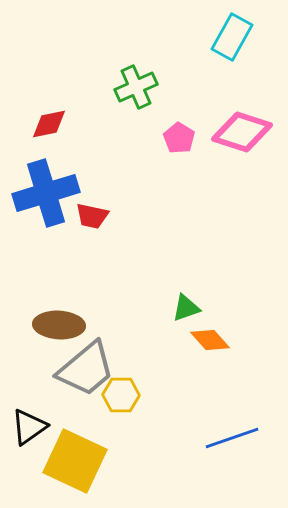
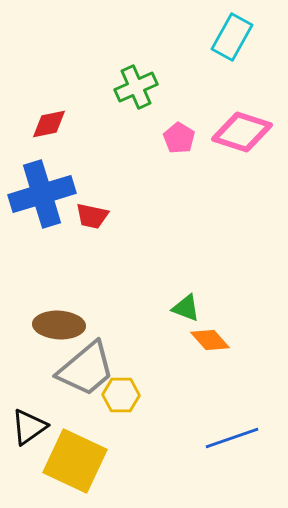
blue cross: moved 4 px left, 1 px down
green triangle: rotated 40 degrees clockwise
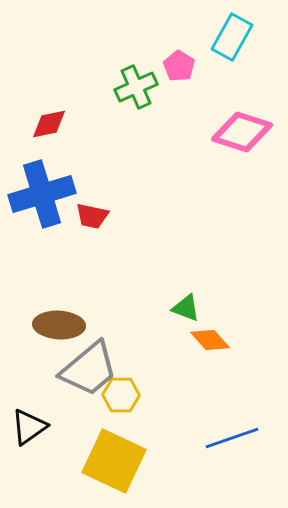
pink pentagon: moved 72 px up
gray trapezoid: moved 3 px right
yellow square: moved 39 px right
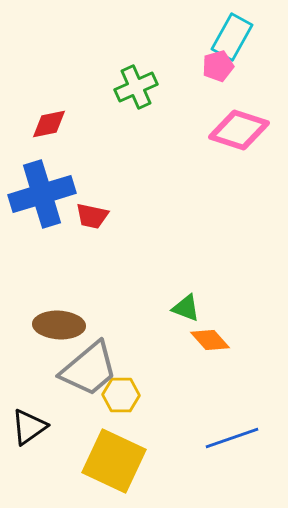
pink pentagon: moved 39 px right; rotated 24 degrees clockwise
pink diamond: moved 3 px left, 2 px up
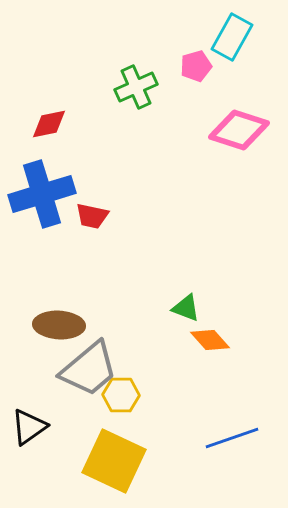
pink pentagon: moved 22 px left
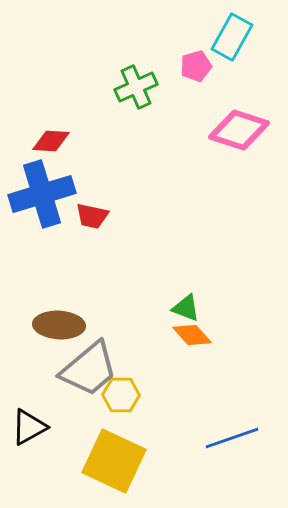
red diamond: moved 2 px right, 17 px down; rotated 15 degrees clockwise
orange diamond: moved 18 px left, 5 px up
black triangle: rotated 6 degrees clockwise
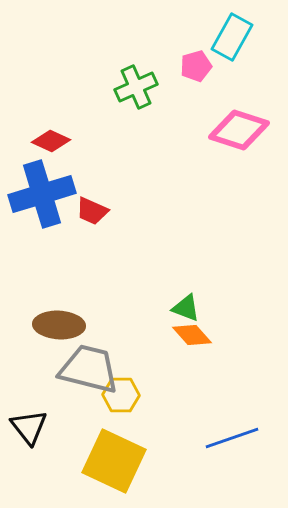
red diamond: rotated 21 degrees clockwise
red trapezoid: moved 5 px up; rotated 12 degrees clockwise
gray trapezoid: rotated 126 degrees counterclockwise
black triangle: rotated 39 degrees counterclockwise
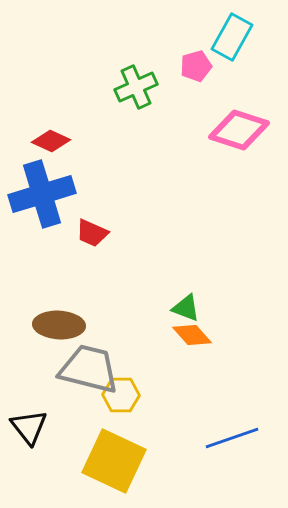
red trapezoid: moved 22 px down
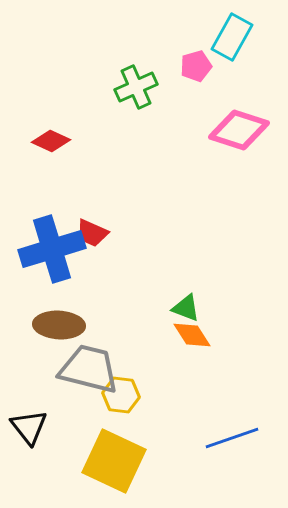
blue cross: moved 10 px right, 55 px down
orange diamond: rotated 9 degrees clockwise
yellow hexagon: rotated 6 degrees clockwise
